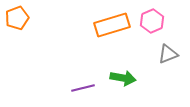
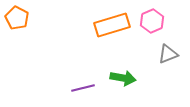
orange pentagon: rotated 25 degrees counterclockwise
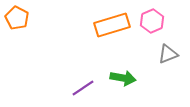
purple line: rotated 20 degrees counterclockwise
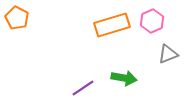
green arrow: moved 1 px right
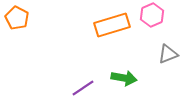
pink hexagon: moved 6 px up
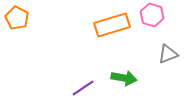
pink hexagon: rotated 20 degrees counterclockwise
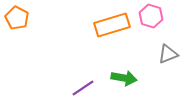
pink hexagon: moved 1 px left, 1 px down
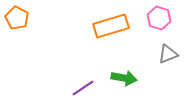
pink hexagon: moved 8 px right, 2 px down
orange rectangle: moved 1 px left, 1 px down
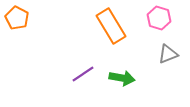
orange rectangle: rotated 76 degrees clockwise
green arrow: moved 2 px left
purple line: moved 14 px up
